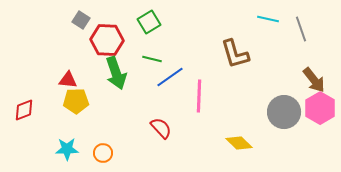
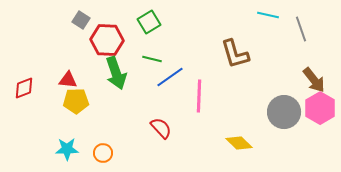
cyan line: moved 4 px up
red diamond: moved 22 px up
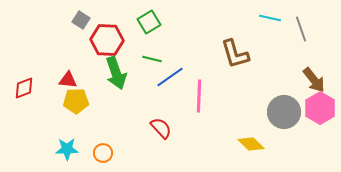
cyan line: moved 2 px right, 3 px down
yellow diamond: moved 12 px right, 1 px down
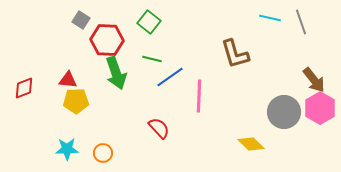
green square: rotated 20 degrees counterclockwise
gray line: moved 7 px up
red semicircle: moved 2 px left
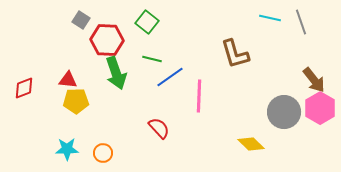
green square: moved 2 px left
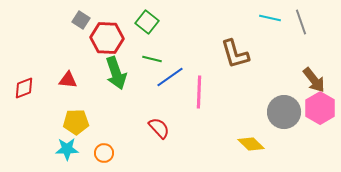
red hexagon: moved 2 px up
pink line: moved 4 px up
yellow pentagon: moved 21 px down
orange circle: moved 1 px right
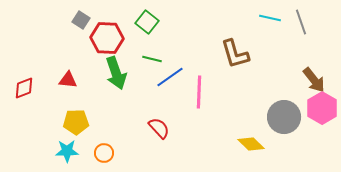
pink hexagon: moved 2 px right
gray circle: moved 5 px down
cyan star: moved 2 px down
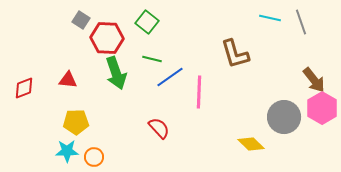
orange circle: moved 10 px left, 4 px down
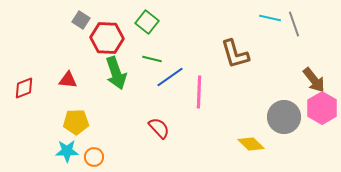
gray line: moved 7 px left, 2 px down
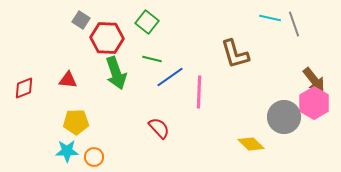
pink hexagon: moved 8 px left, 5 px up
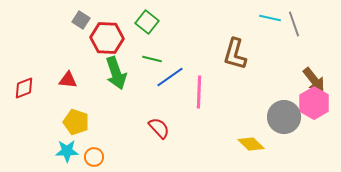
brown L-shape: rotated 32 degrees clockwise
yellow pentagon: rotated 20 degrees clockwise
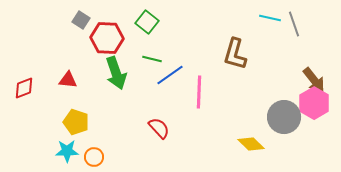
blue line: moved 2 px up
